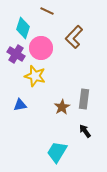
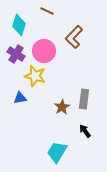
cyan diamond: moved 4 px left, 3 px up
pink circle: moved 3 px right, 3 px down
blue triangle: moved 7 px up
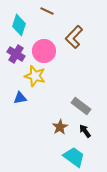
gray rectangle: moved 3 px left, 7 px down; rotated 60 degrees counterclockwise
brown star: moved 2 px left, 20 px down
cyan trapezoid: moved 17 px right, 5 px down; rotated 95 degrees clockwise
